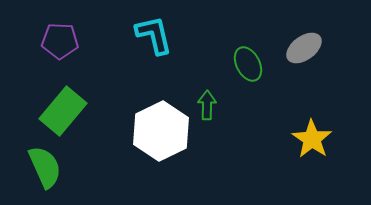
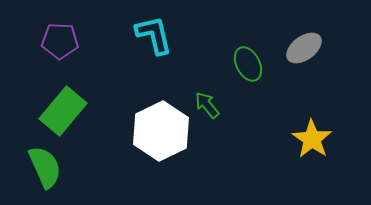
green arrow: rotated 40 degrees counterclockwise
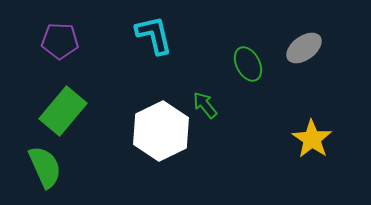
green arrow: moved 2 px left
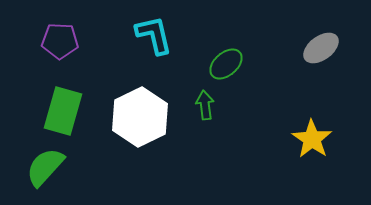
gray ellipse: moved 17 px right
green ellipse: moved 22 px left; rotated 76 degrees clockwise
green arrow: rotated 32 degrees clockwise
green rectangle: rotated 24 degrees counterclockwise
white hexagon: moved 21 px left, 14 px up
green semicircle: rotated 114 degrees counterclockwise
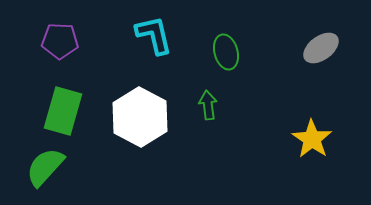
green ellipse: moved 12 px up; rotated 64 degrees counterclockwise
green arrow: moved 3 px right
white hexagon: rotated 6 degrees counterclockwise
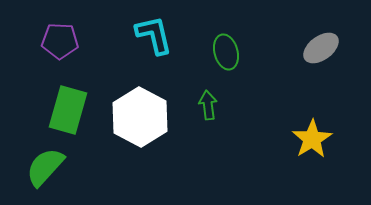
green rectangle: moved 5 px right, 1 px up
yellow star: rotated 6 degrees clockwise
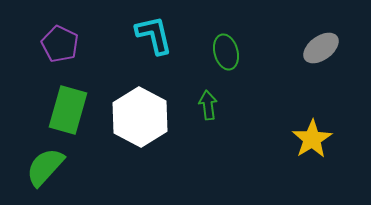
purple pentagon: moved 3 px down; rotated 24 degrees clockwise
